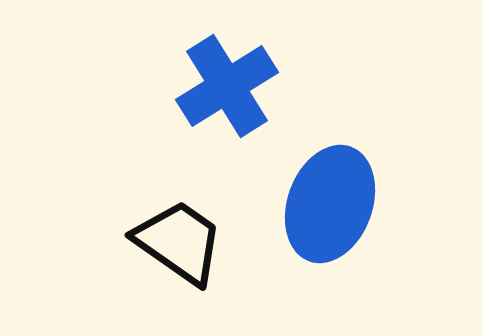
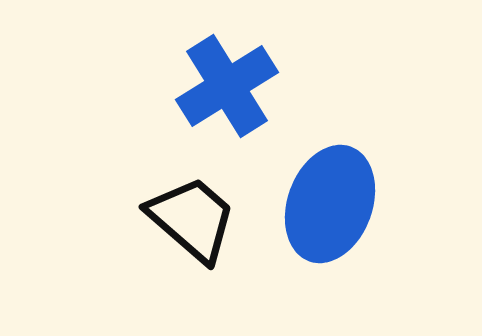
black trapezoid: moved 13 px right, 23 px up; rotated 6 degrees clockwise
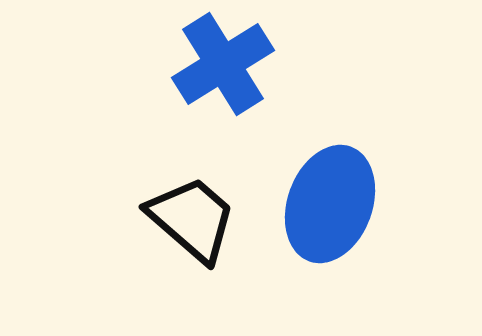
blue cross: moved 4 px left, 22 px up
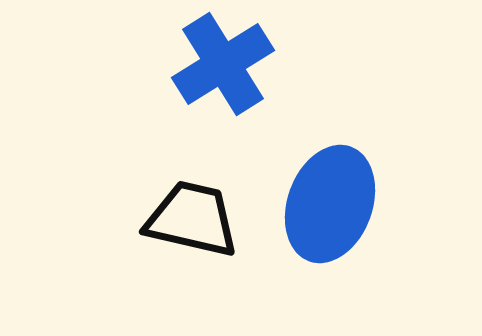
black trapezoid: rotated 28 degrees counterclockwise
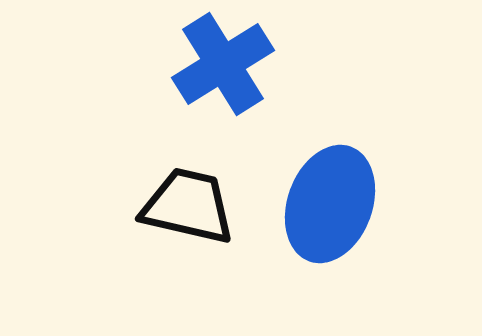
black trapezoid: moved 4 px left, 13 px up
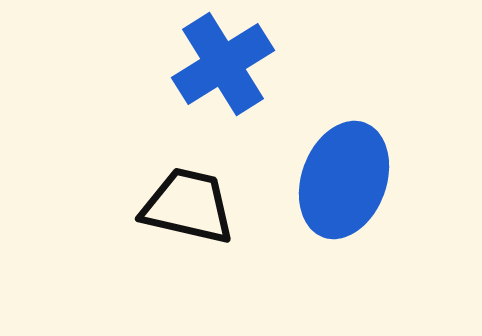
blue ellipse: moved 14 px right, 24 px up
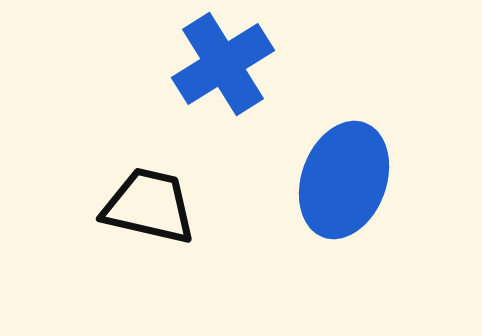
black trapezoid: moved 39 px left
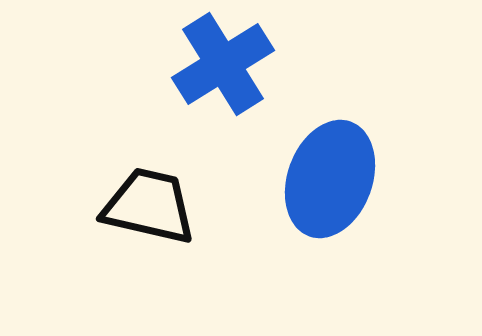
blue ellipse: moved 14 px left, 1 px up
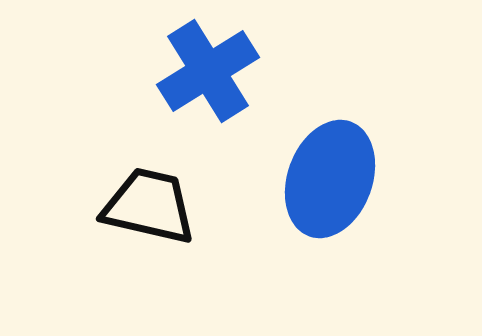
blue cross: moved 15 px left, 7 px down
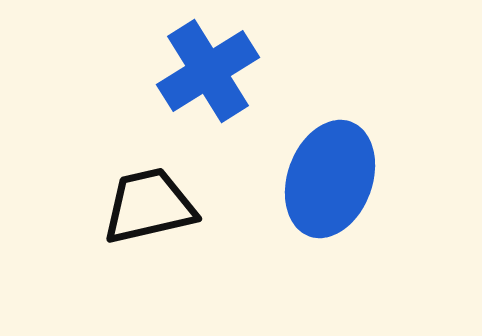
black trapezoid: rotated 26 degrees counterclockwise
